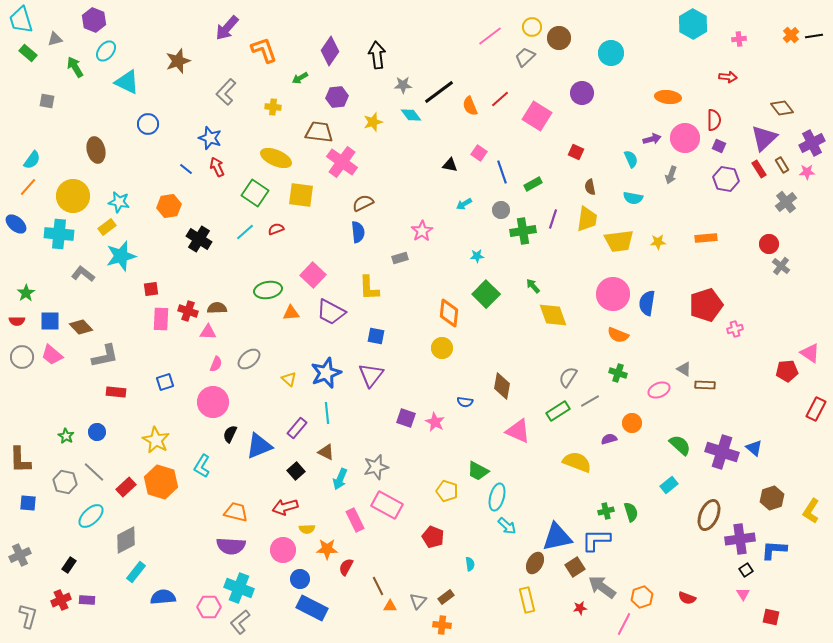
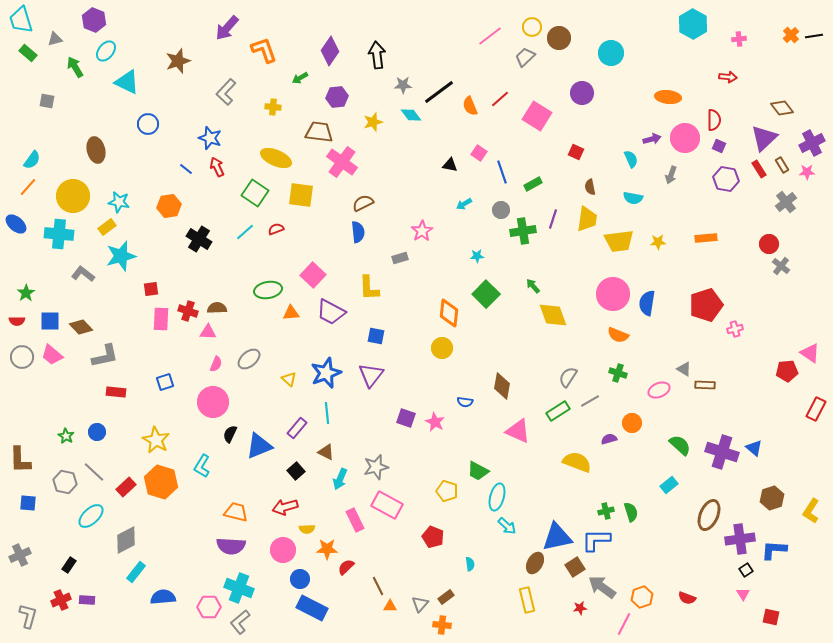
red semicircle at (346, 567): rotated 18 degrees clockwise
gray triangle at (418, 601): moved 2 px right, 3 px down
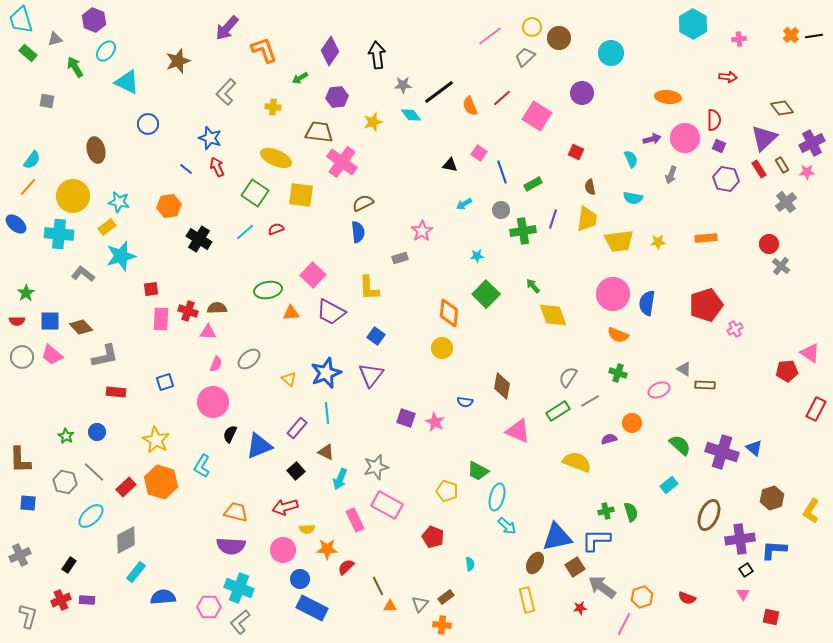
red line at (500, 99): moved 2 px right, 1 px up
pink cross at (735, 329): rotated 14 degrees counterclockwise
blue square at (376, 336): rotated 24 degrees clockwise
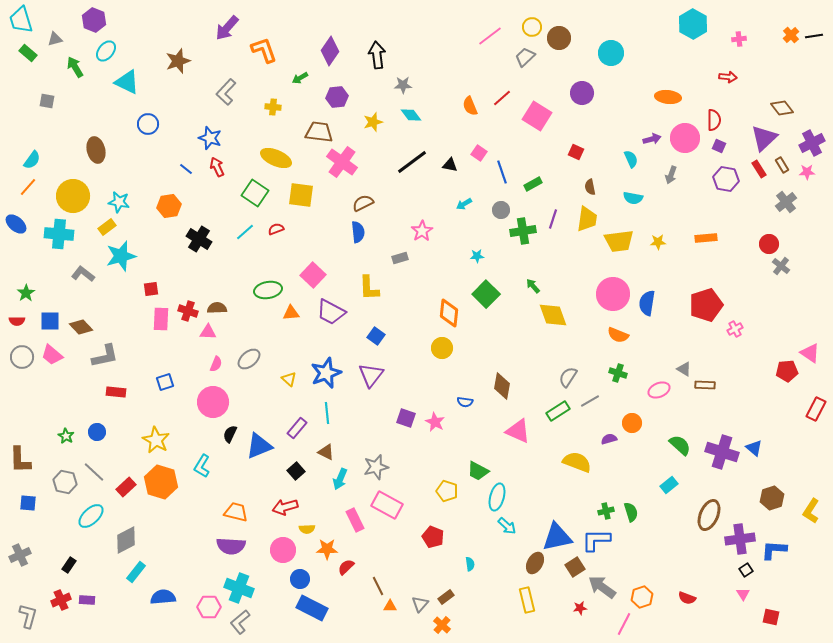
black line at (439, 92): moved 27 px left, 70 px down
orange cross at (442, 625): rotated 36 degrees clockwise
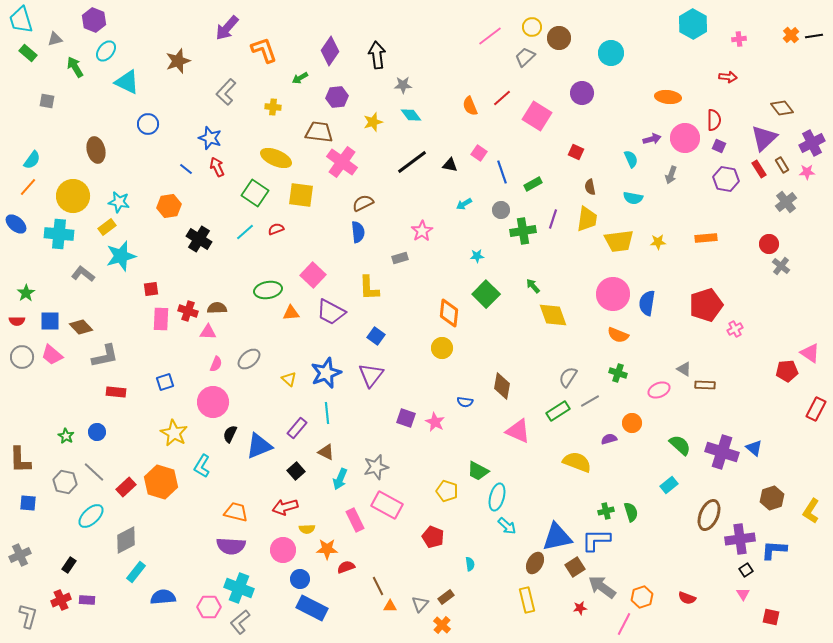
yellow star at (156, 440): moved 18 px right, 7 px up
red semicircle at (346, 567): rotated 24 degrees clockwise
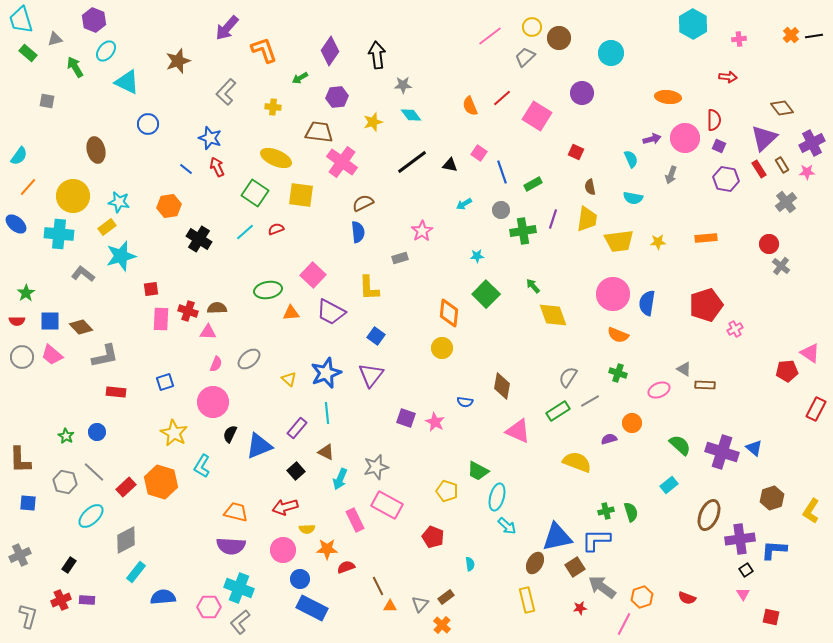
cyan semicircle at (32, 160): moved 13 px left, 4 px up
